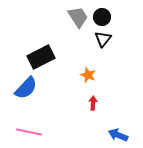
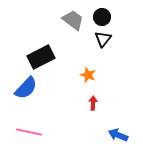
gray trapezoid: moved 5 px left, 3 px down; rotated 20 degrees counterclockwise
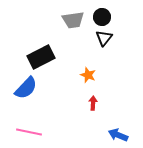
gray trapezoid: rotated 135 degrees clockwise
black triangle: moved 1 px right, 1 px up
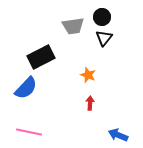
gray trapezoid: moved 6 px down
red arrow: moved 3 px left
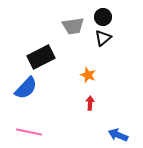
black circle: moved 1 px right
black triangle: moved 1 px left; rotated 12 degrees clockwise
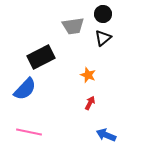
black circle: moved 3 px up
blue semicircle: moved 1 px left, 1 px down
red arrow: rotated 24 degrees clockwise
blue arrow: moved 12 px left
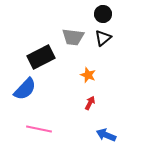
gray trapezoid: moved 11 px down; rotated 15 degrees clockwise
pink line: moved 10 px right, 3 px up
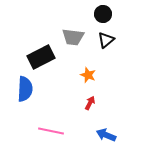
black triangle: moved 3 px right, 2 px down
blue semicircle: rotated 40 degrees counterclockwise
pink line: moved 12 px right, 2 px down
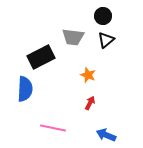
black circle: moved 2 px down
pink line: moved 2 px right, 3 px up
